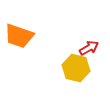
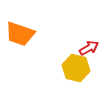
orange trapezoid: moved 1 px right, 2 px up
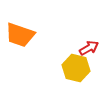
orange trapezoid: moved 1 px down
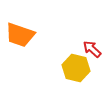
red arrow: moved 3 px right, 1 px down; rotated 108 degrees counterclockwise
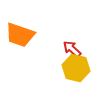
red arrow: moved 20 px left
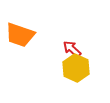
yellow hexagon: rotated 12 degrees clockwise
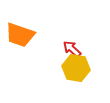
yellow hexagon: rotated 16 degrees counterclockwise
